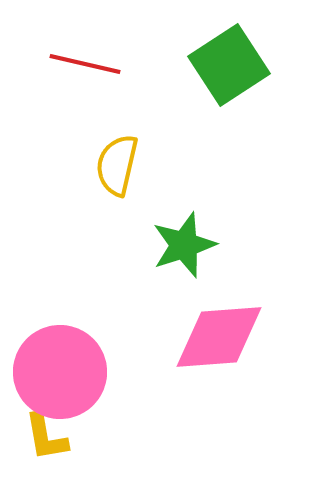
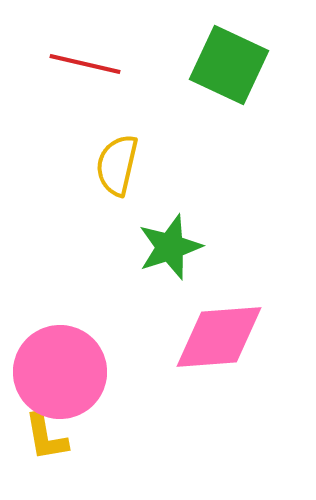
green square: rotated 32 degrees counterclockwise
green star: moved 14 px left, 2 px down
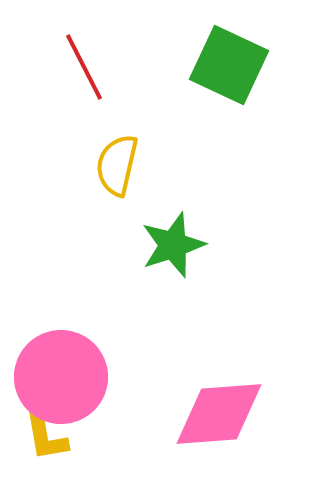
red line: moved 1 px left, 3 px down; rotated 50 degrees clockwise
green star: moved 3 px right, 2 px up
pink diamond: moved 77 px down
pink circle: moved 1 px right, 5 px down
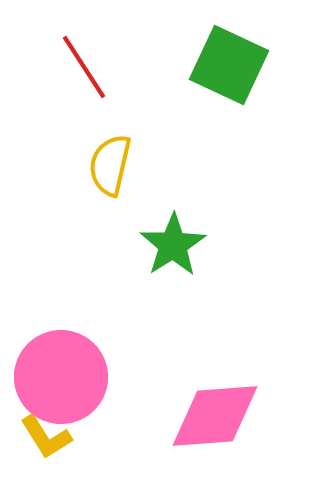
red line: rotated 6 degrees counterclockwise
yellow semicircle: moved 7 px left
green star: rotated 14 degrees counterclockwise
pink diamond: moved 4 px left, 2 px down
yellow L-shape: rotated 22 degrees counterclockwise
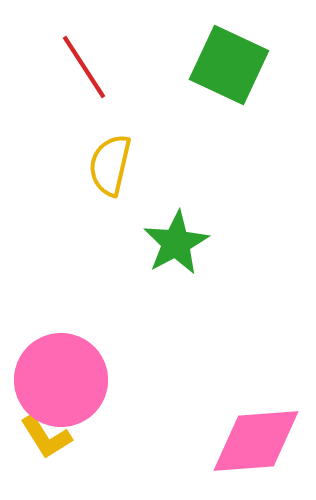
green star: moved 3 px right, 2 px up; rotated 4 degrees clockwise
pink circle: moved 3 px down
pink diamond: moved 41 px right, 25 px down
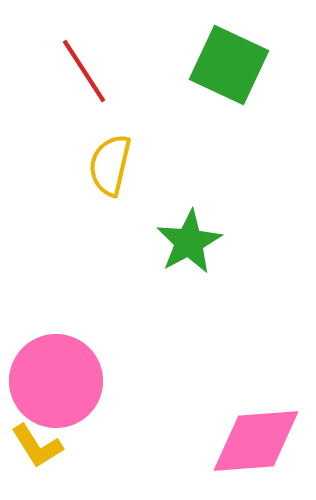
red line: moved 4 px down
green star: moved 13 px right, 1 px up
pink circle: moved 5 px left, 1 px down
yellow L-shape: moved 9 px left, 9 px down
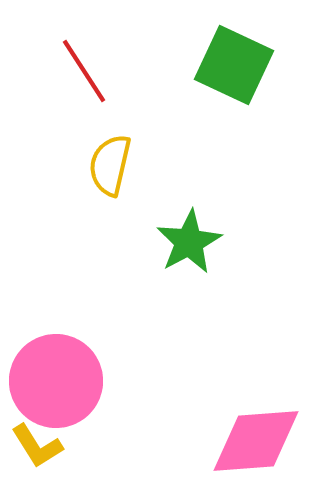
green square: moved 5 px right
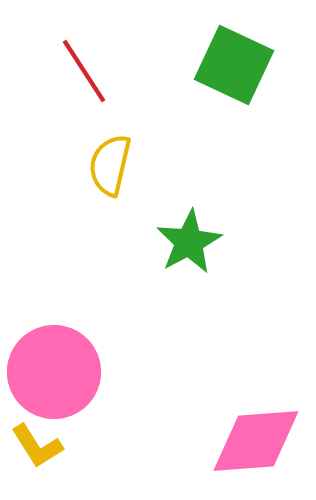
pink circle: moved 2 px left, 9 px up
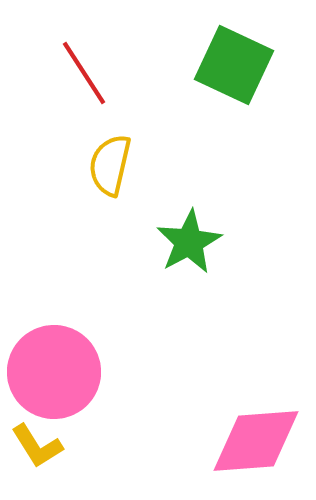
red line: moved 2 px down
